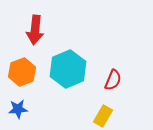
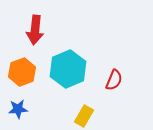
red semicircle: moved 1 px right
yellow rectangle: moved 19 px left
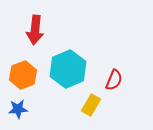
orange hexagon: moved 1 px right, 3 px down
yellow rectangle: moved 7 px right, 11 px up
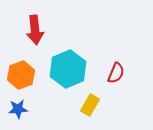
red arrow: rotated 12 degrees counterclockwise
orange hexagon: moved 2 px left
red semicircle: moved 2 px right, 7 px up
yellow rectangle: moved 1 px left
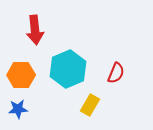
orange hexagon: rotated 20 degrees clockwise
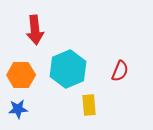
red semicircle: moved 4 px right, 2 px up
yellow rectangle: moved 1 px left; rotated 35 degrees counterclockwise
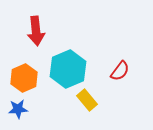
red arrow: moved 1 px right, 1 px down
red semicircle: rotated 15 degrees clockwise
orange hexagon: moved 3 px right, 3 px down; rotated 24 degrees counterclockwise
yellow rectangle: moved 2 px left, 5 px up; rotated 35 degrees counterclockwise
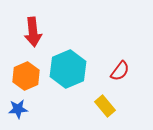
red arrow: moved 3 px left, 1 px down
orange hexagon: moved 2 px right, 2 px up
yellow rectangle: moved 18 px right, 6 px down
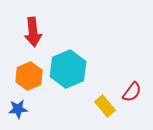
red semicircle: moved 12 px right, 21 px down
orange hexagon: moved 3 px right
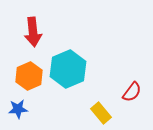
yellow rectangle: moved 4 px left, 7 px down
